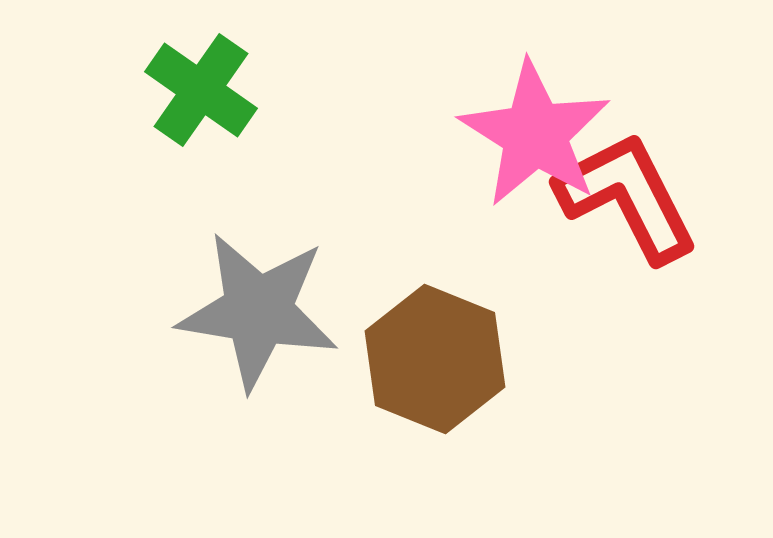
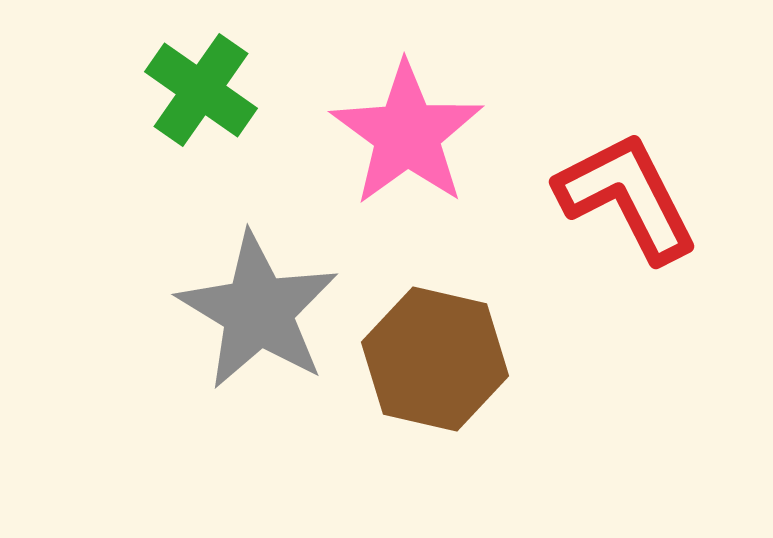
pink star: moved 128 px left; rotated 4 degrees clockwise
gray star: rotated 22 degrees clockwise
brown hexagon: rotated 9 degrees counterclockwise
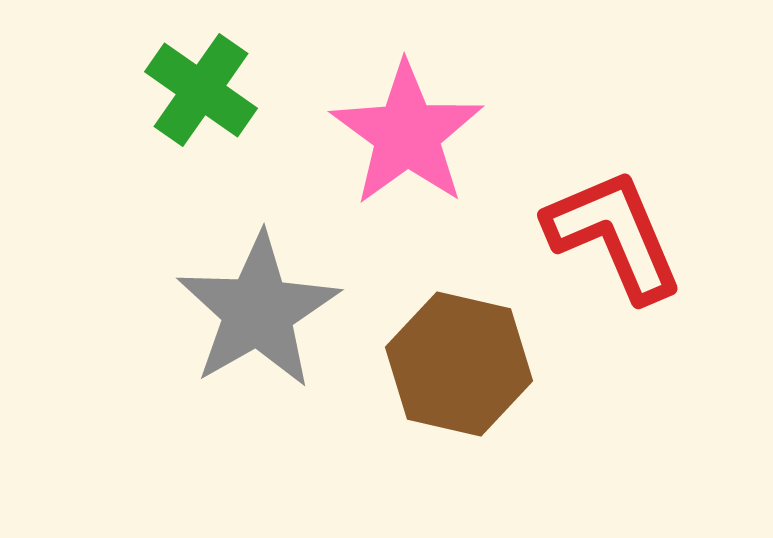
red L-shape: moved 13 px left, 38 px down; rotated 4 degrees clockwise
gray star: rotated 11 degrees clockwise
brown hexagon: moved 24 px right, 5 px down
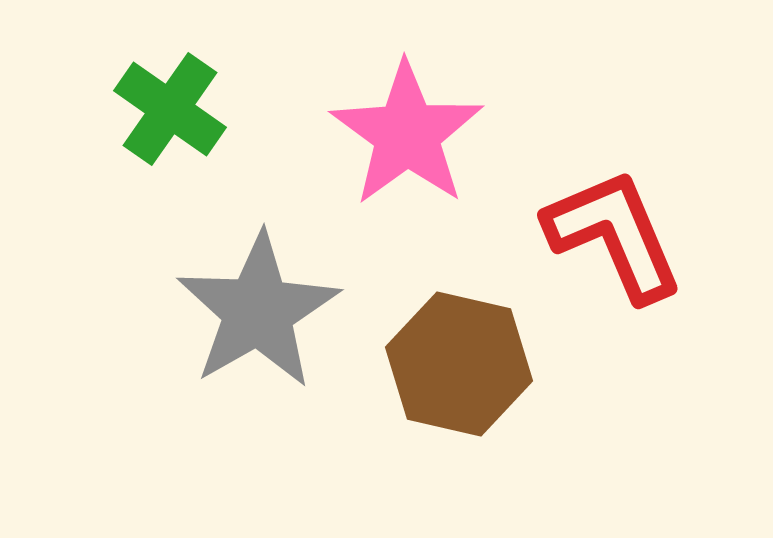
green cross: moved 31 px left, 19 px down
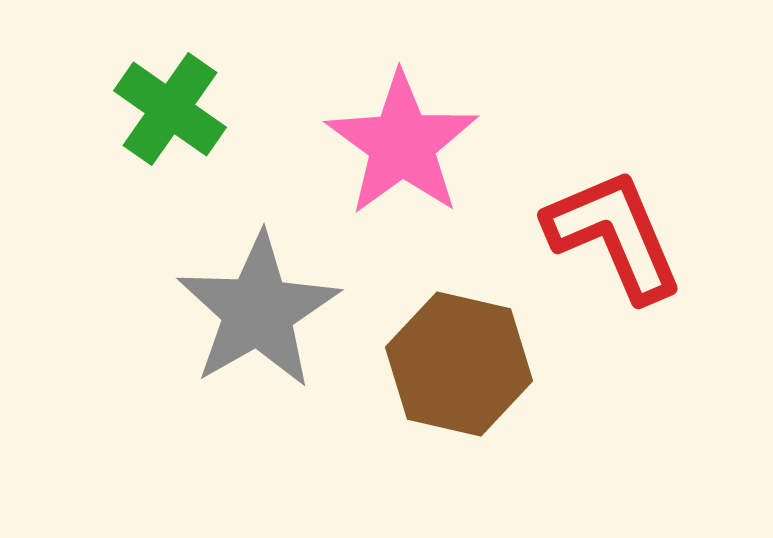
pink star: moved 5 px left, 10 px down
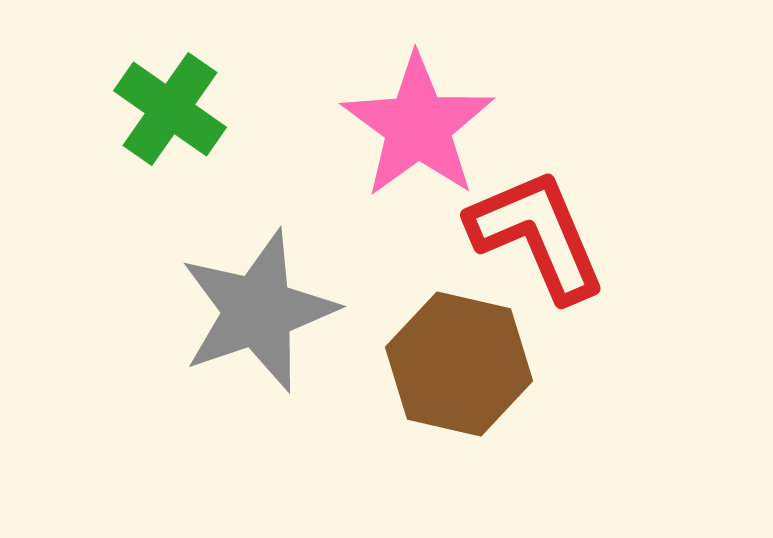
pink star: moved 16 px right, 18 px up
red L-shape: moved 77 px left
gray star: rotated 11 degrees clockwise
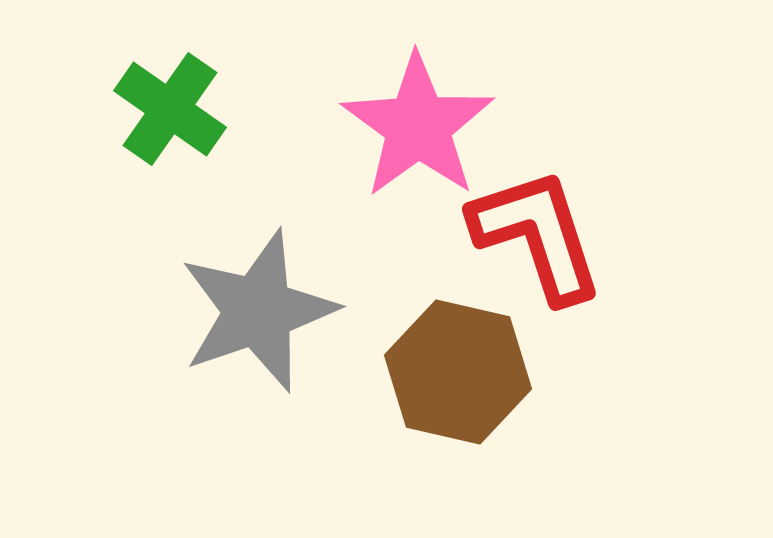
red L-shape: rotated 5 degrees clockwise
brown hexagon: moved 1 px left, 8 px down
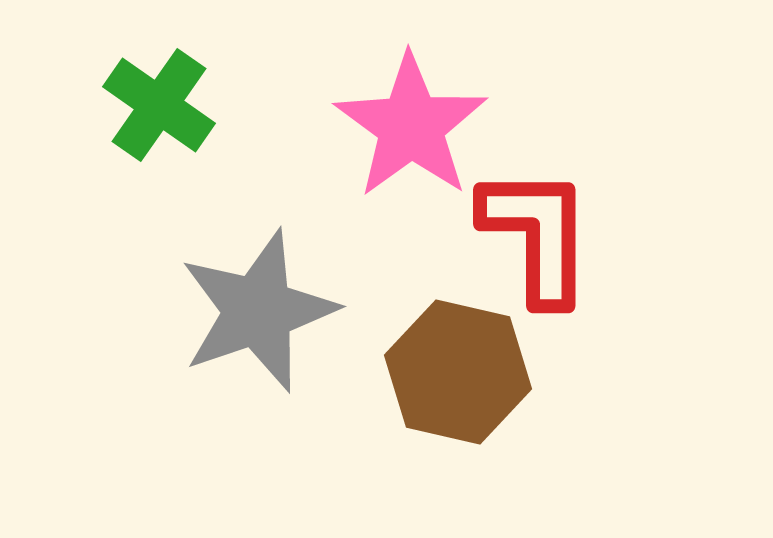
green cross: moved 11 px left, 4 px up
pink star: moved 7 px left
red L-shape: rotated 18 degrees clockwise
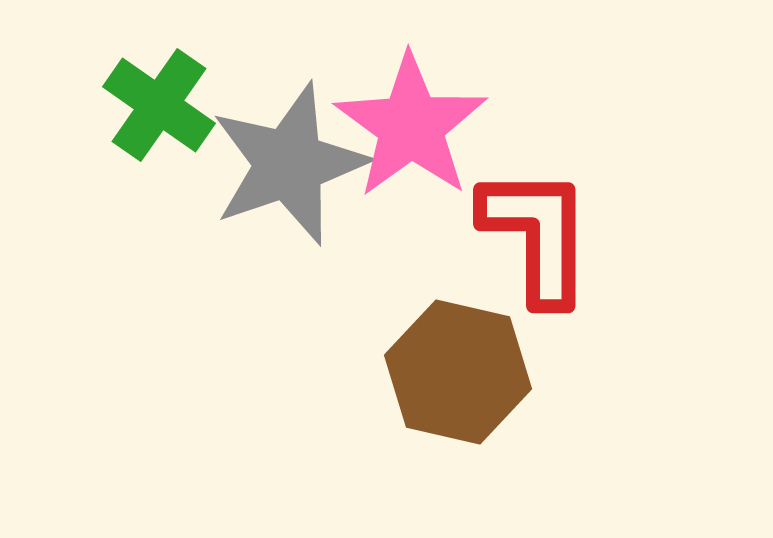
gray star: moved 31 px right, 147 px up
